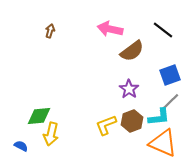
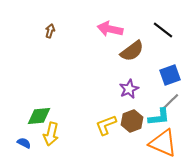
purple star: rotated 12 degrees clockwise
blue semicircle: moved 3 px right, 3 px up
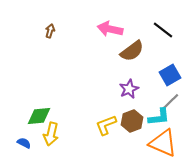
blue square: rotated 10 degrees counterclockwise
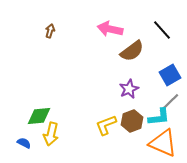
black line: moved 1 px left; rotated 10 degrees clockwise
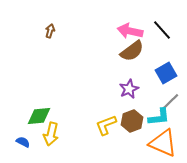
pink arrow: moved 20 px right, 2 px down
blue square: moved 4 px left, 2 px up
blue semicircle: moved 1 px left, 1 px up
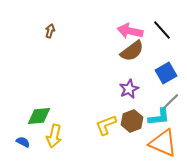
yellow arrow: moved 3 px right, 2 px down
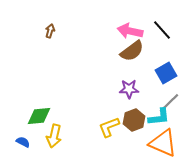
purple star: rotated 24 degrees clockwise
brown hexagon: moved 2 px right, 1 px up
yellow L-shape: moved 3 px right, 2 px down
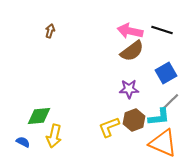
black line: rotated 30 degrees counterclockwise
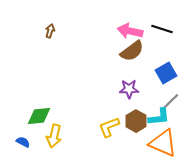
black line: moved 1 px up
brown hexagon: moved 2 px right, 1 px down; rotated 10 degrees counterclockwise
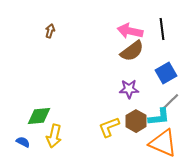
black line: rotated 65 degrees clockwise
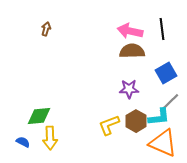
brown arrow: moved 4 px left, 2 px up
brown semicircle: rotated 145 degrees counterclockwise
yellow L-shape: moved 2 px up
yellow arrow: moved 4 px left, 2 px down; rotated 15 degrees counterclockwise
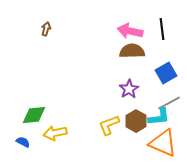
purple star: rotated 30 degrees counterclockwise
gray line: rotated 15 degrees clockwise
green diamond: moved 5 px left, 1 px up
yellow arrow: moved 5 px right, 5 px up; rotated 80 degrees clockwise
